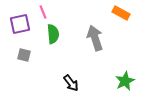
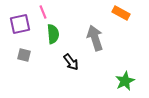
black arrow: moved 21 px up
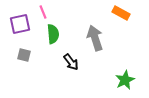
green star: moved 1 px up
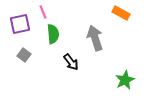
gray square: rotated 24 degrees clockwise
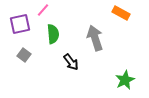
pink line: moved 2 px up; rotated 64 degrees clockwise
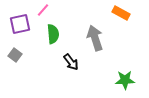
gray square: moved 9 px left
green star: rotated 24 degrees clockwise
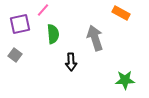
black arrow: rotated 36 degrees clockwise
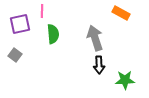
pink line: moved 1 px left, 1 px down; rotated 40 degrees counterclockwise
black arrow: moved 28 px right, 3 px down
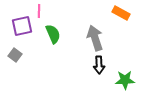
pink line: moved 3 px left
purple square: moved 2 px right, 2 px down
green semicircle: rotated 18 degrees counterclockwise
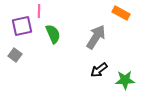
gray arrow: moved 1 px right, 1 px up; rotated 50 degrees clockwise
black arrow: moved 5 px down; rotated 54 degrees clockwise
